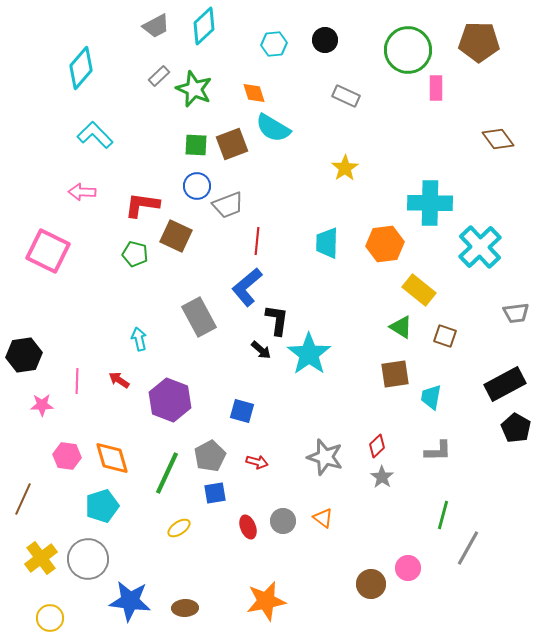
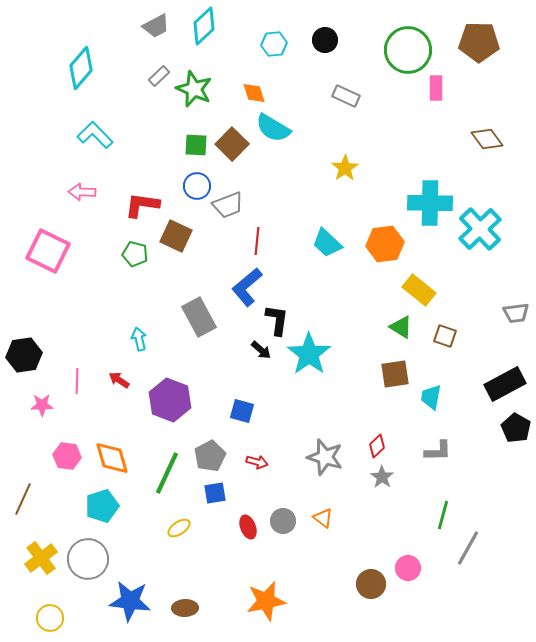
brown diamond at (498, 139): moved 11 px left
brown square at (232, 144): rotated 24 degrees counterclockwise
cyan trapezoid at (327, 243): rotated 48 degrees counterclockwise
cyan cross at (480, 247): moved 18 px up
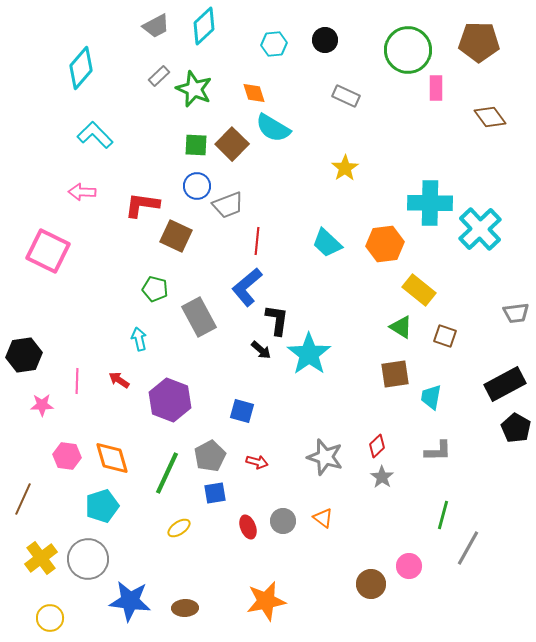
brown diamond at (487, 139): moved 3 px right, 22 px up
green pentagon at (135, 254): moved 20 px right, 35 px down
pink circle at (408, 568): moved 1 px right, 2 px up
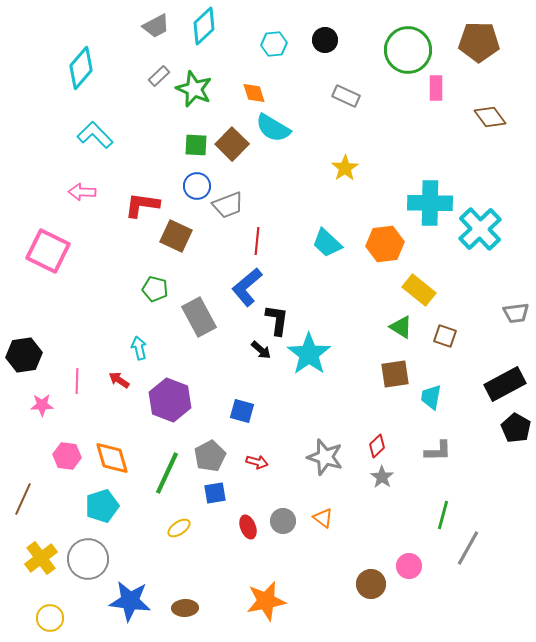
cyan arrow at (139, 339): moved 9 px down
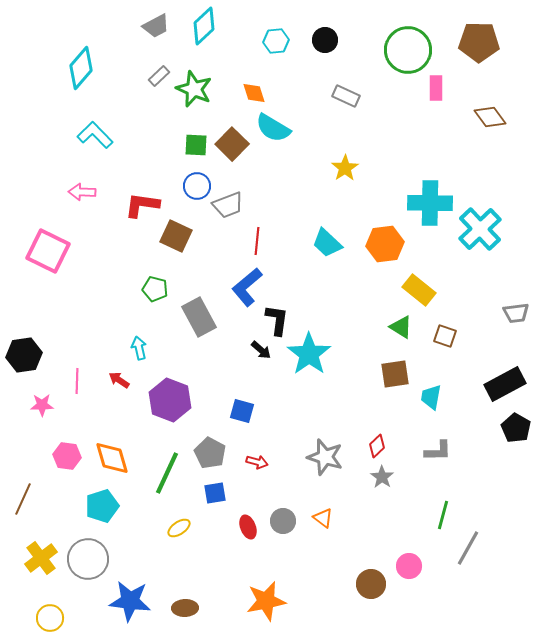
cyan hexagon at (274, 44): moved 2 px right, 3 px up
gray pentagon at (210, 456): moved 3 px up; rotated 16 degrees counterclockwise
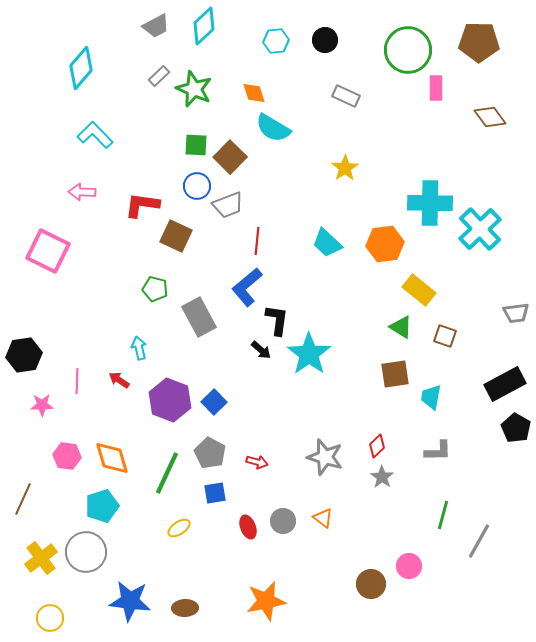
brown square at (232, 144): moved 2 px left, 13 px down
blue square at (242, 411): moved 28 px left, 9 px up; rotated 30 degrees clockwise
gray line at (468, 548): moved 11 px right, 7 px up
gray circle at (88, 559): moved 2 px left, 7 px up
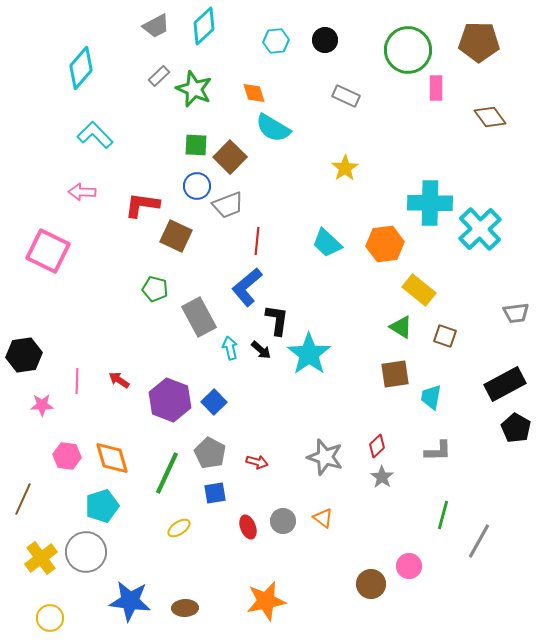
cyan arrow at (139, 348): moved 91 px right
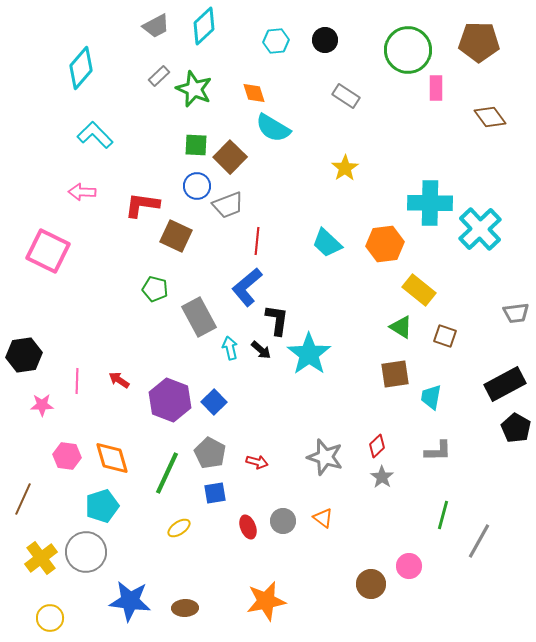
gray rectangle at (346, 96): rotated 8 degrees clockwise
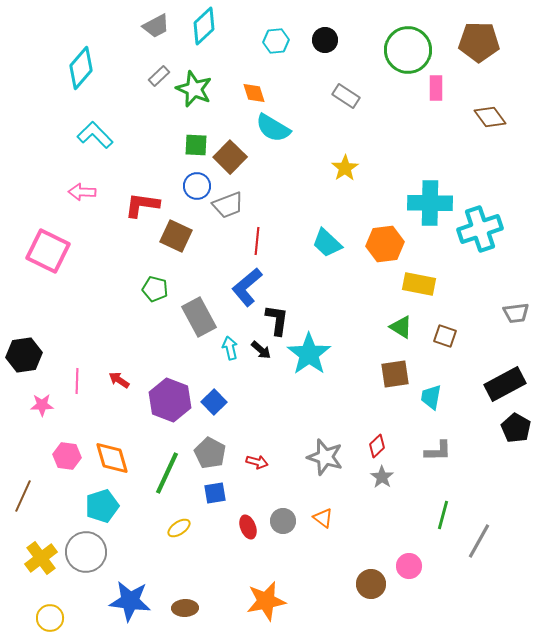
cyan cross at (480, 229): rotated 24 degrees clockwise
yellow rectangle at (419, 290): moved 6 px up; rotated 28 degrees counterclockwise
brown line at (23, 499): moved 3 px up
